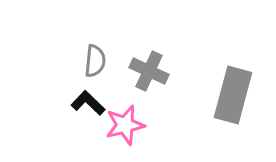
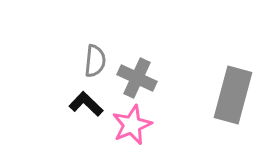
gray cross: moved 12 px left, 7 px down
black L-shape: moved 2 px left, 1 px down
pink star: moved 7 px right; rotated 9 degrees counterclockwise
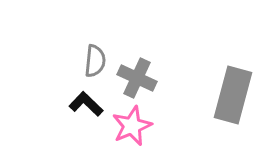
pink star: moved 1 px down
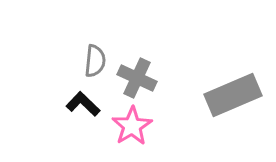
gray rectangle: rotated 52 degrees clockwise
black L-shape: moved 3 px left
pink star: rotated 9 degrees counterclockwise
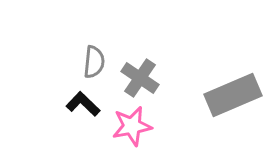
gray semicircle: moved 1 px left, 1 px down
gray cross: moved 3 px right; rotated 9 degrees clockwise
pink star: rotated 21 degrees clockwise
